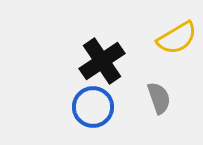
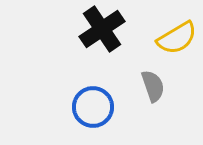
black cross: moved 32 px up
gray semicircle: moved 6 px left, 12 px up
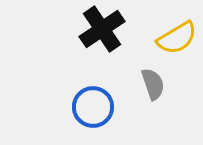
gray semicircle: moved 2 px up
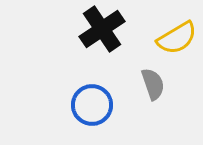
blue circle: moved 1 px left, 2 px up
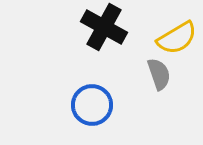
black cross: moved 2 px right, 2 px up; rotated 27 degrees counterclockwise
gray semicircle: moved 6 px right, 10 px up
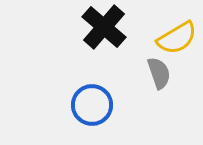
black cross: rotated 12 degrees clockwise
gray semicircle: moved 1 px up
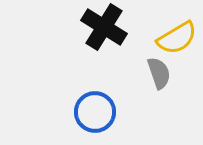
black cross: rotated 9 degrees counterclockwise
blue circle: moved 3 px right, 7 px down
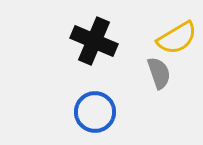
black cross: moved 10 px left, 14 px down; rotated 9 degrees counterclockwise
